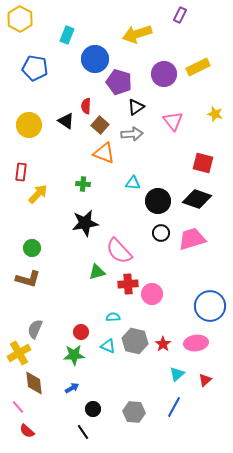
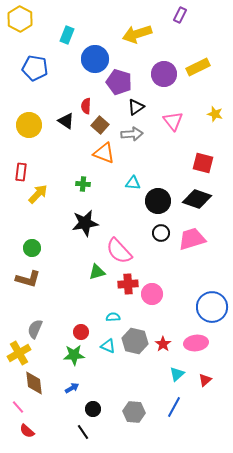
blue circle at (210, 306): moved 2 px right, 1 px down
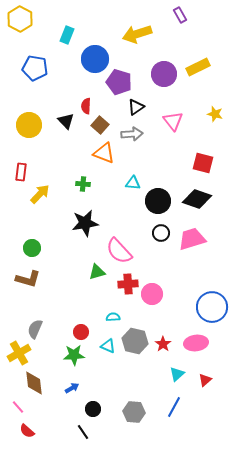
purple rectangle at (180, 15): rotated 56 degrees counterclockwise
black triangle at (66, 121): rotated 12 degrees clockwise
yellow arrow at (38, 194): moved 2 px right
